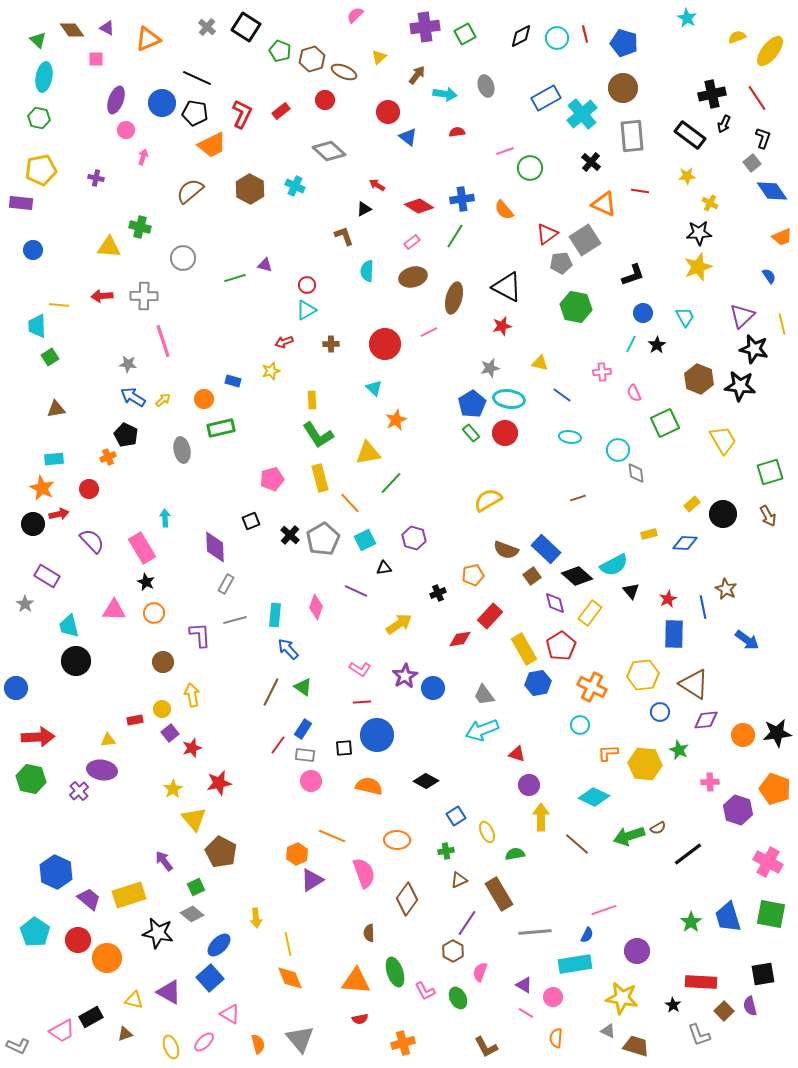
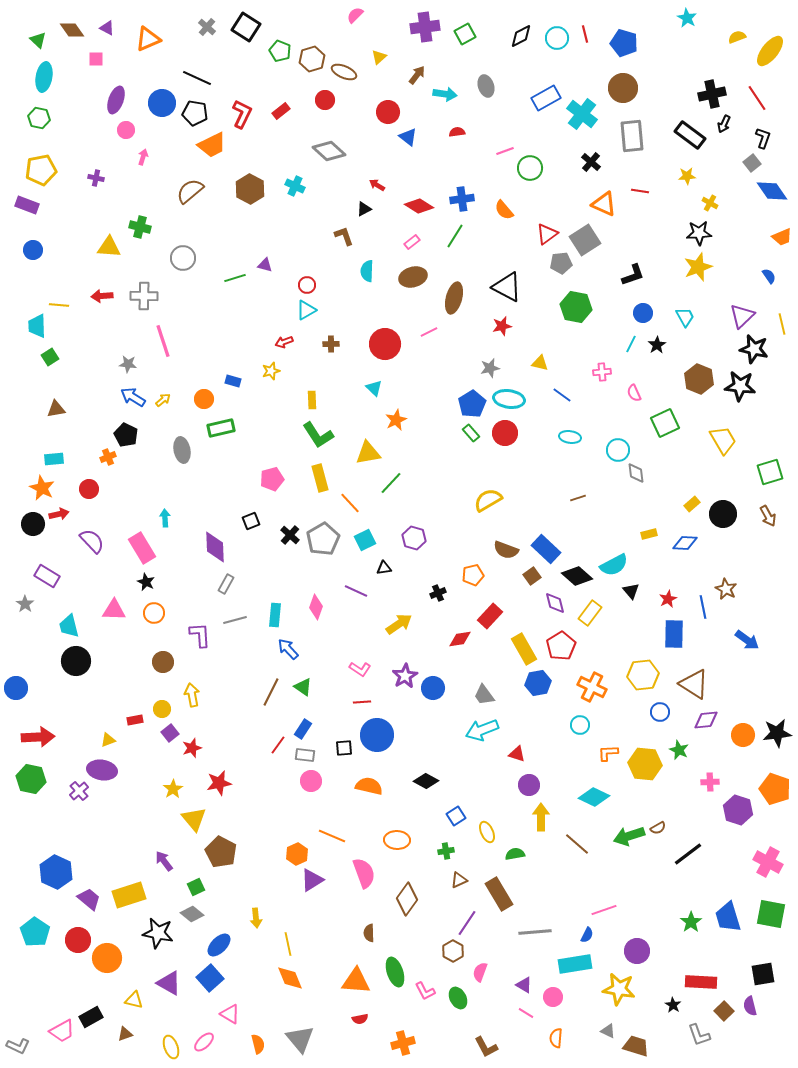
cyan cross at (582, 114): rotated 12 degrees counterclockwise
purple rectangle at (21, 203): moved 6 px right, 2 px down; rotated 15 degrees clockwise
yellow triangle at (108, 740): rotated 14 degrees counterclockwise
purple triangle at (169, 992): moved 9 px up
yellow star at (622, 998): moved 3 px left, 9 px up
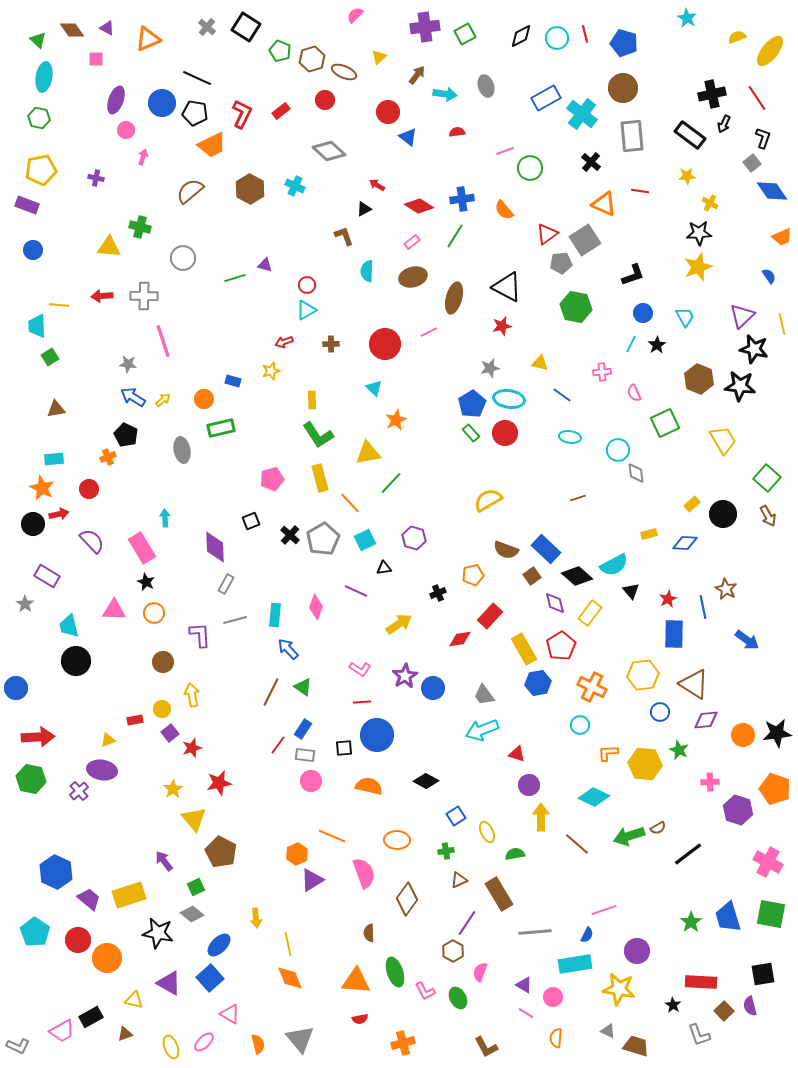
green square at (770, 472): moved 3 px left, 6 px down; rotated 32 degrees counterclockwise
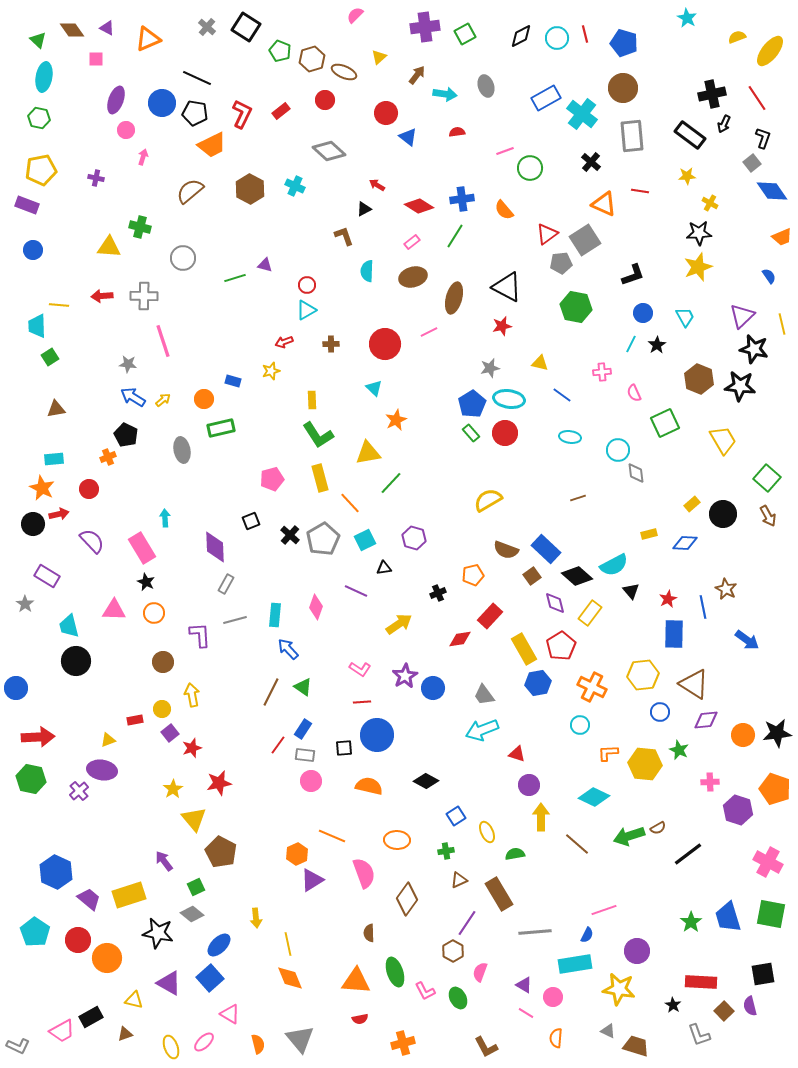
red circle at (388, 112): moved 2 px left, 1 px down
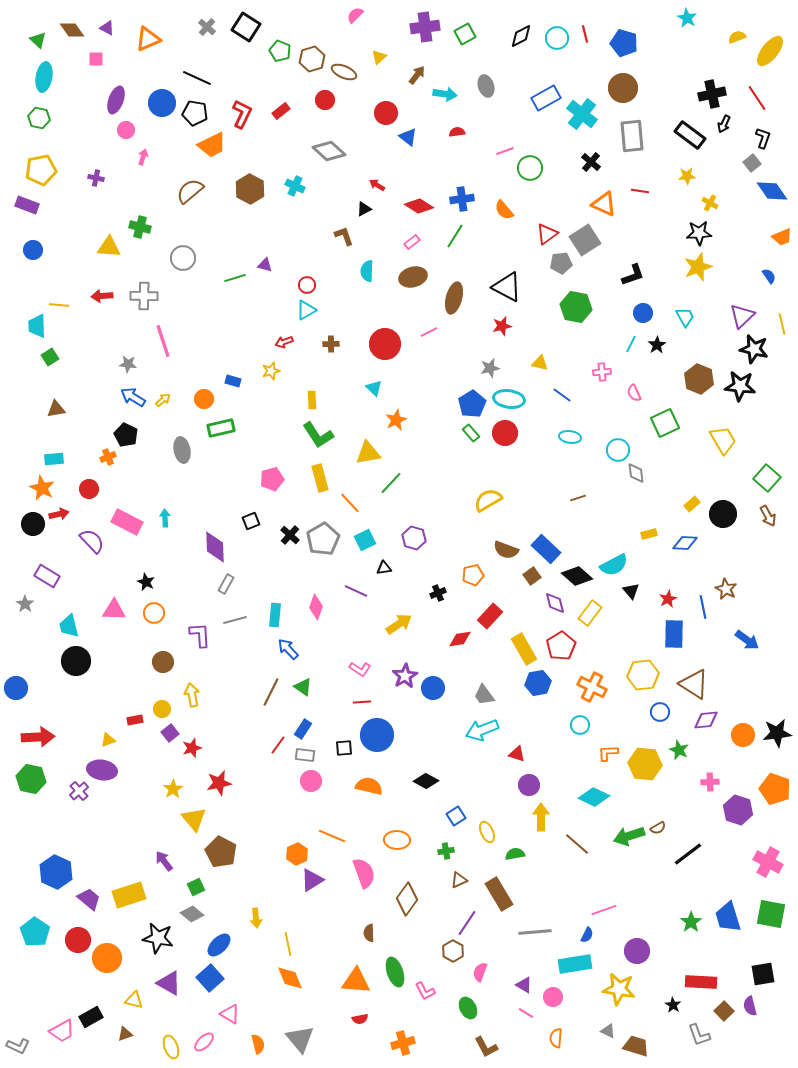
pink rectangle at (142, 548): moved 15 px left, 26 px up; rotated 32 degrees counterclockwise
black star at (158, 933): moved 5 px down
green ellipse at (458, 998): moved 10 px right, 10 px down
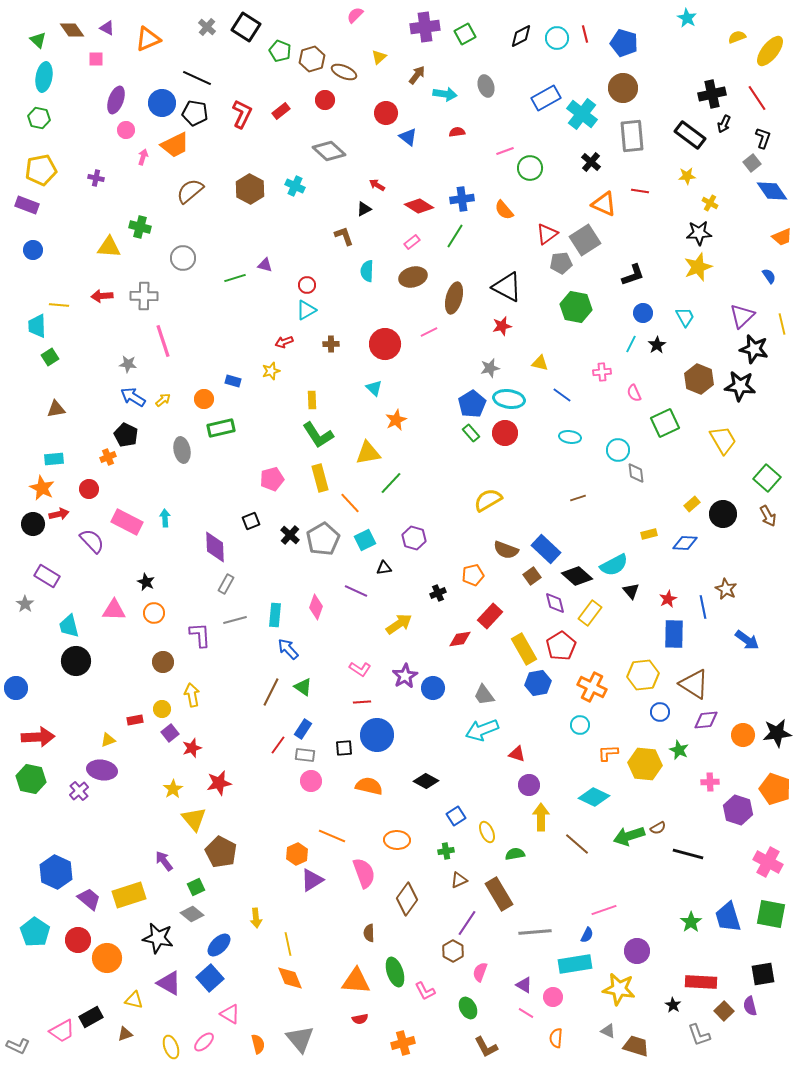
orange trapezoid at (212, 145): moved 37 px left
black line at (688, 854): rotated 52 degrees clockwise
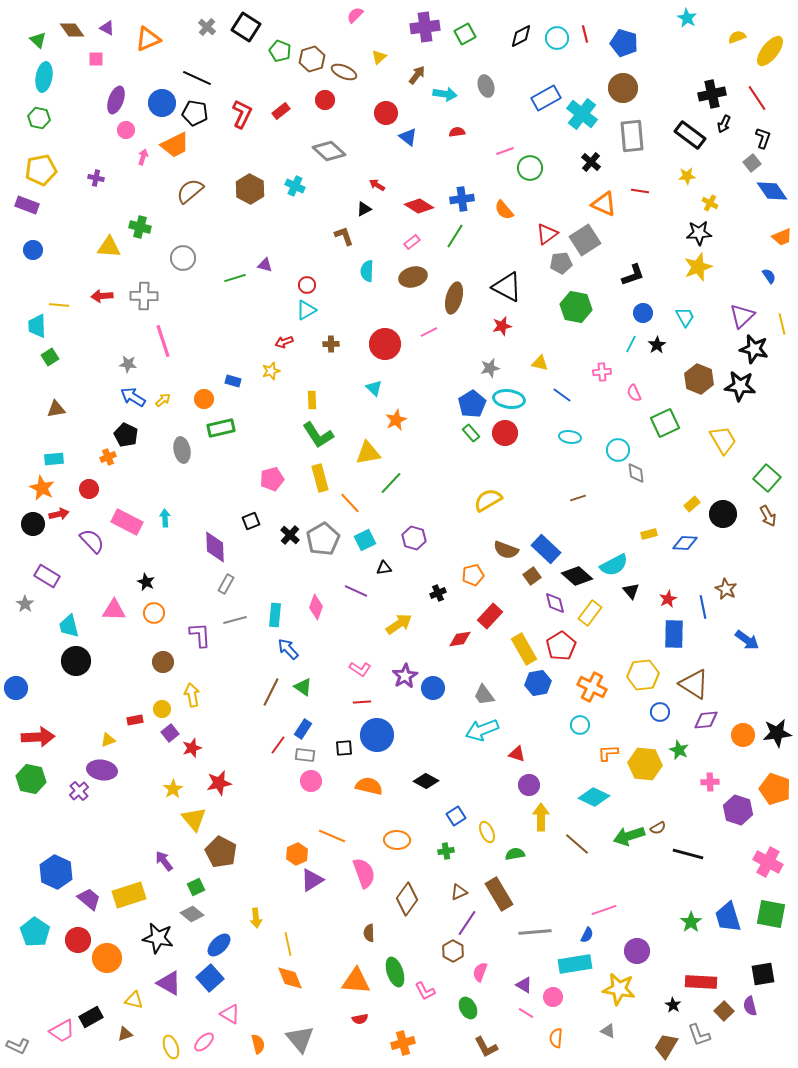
brown triangle at (459, 880): moved 12 px down
brown trapezoid at (636, 1046): moved 30 px right; rotated 76 degrees counterclockwise
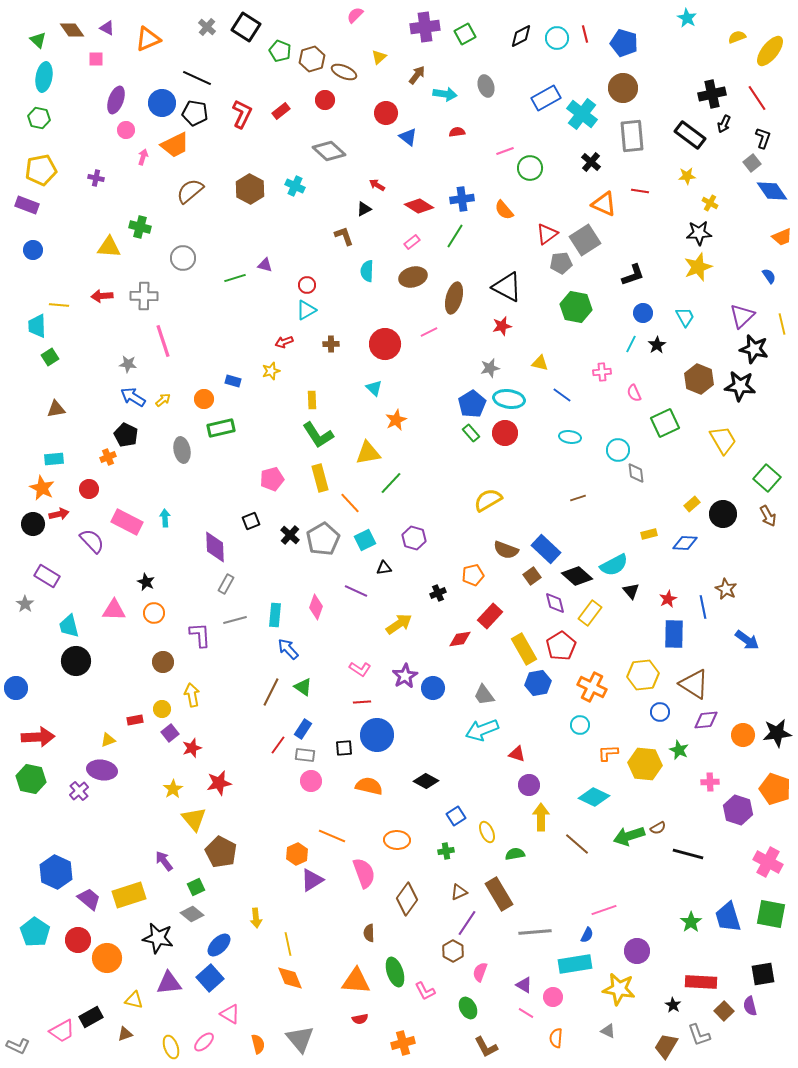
purple triangle at (169, 983): rotated 36 degrees counterclockwise
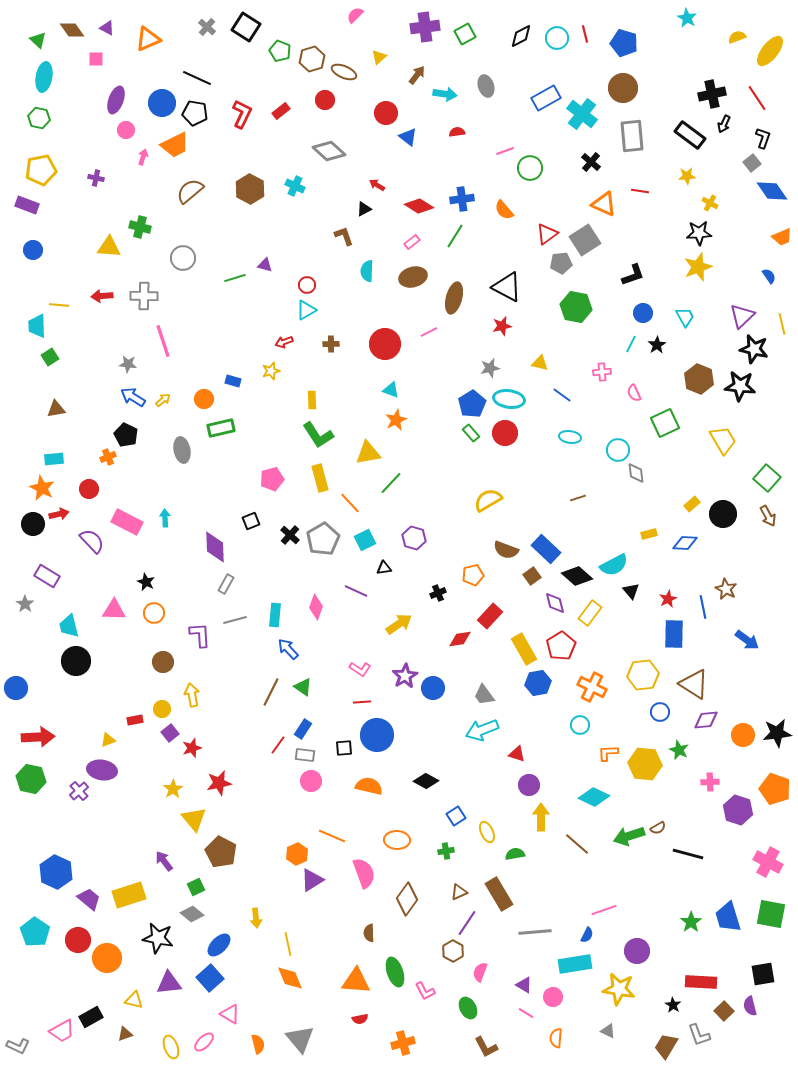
cyan triangle at (374, 388): moved 17 px right, 2 px down; rotated 24 degrees counterclockwise
